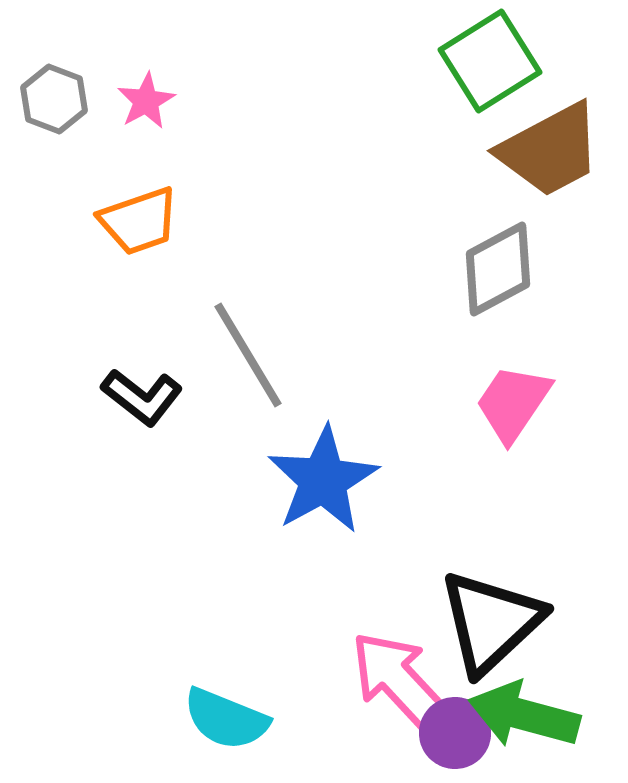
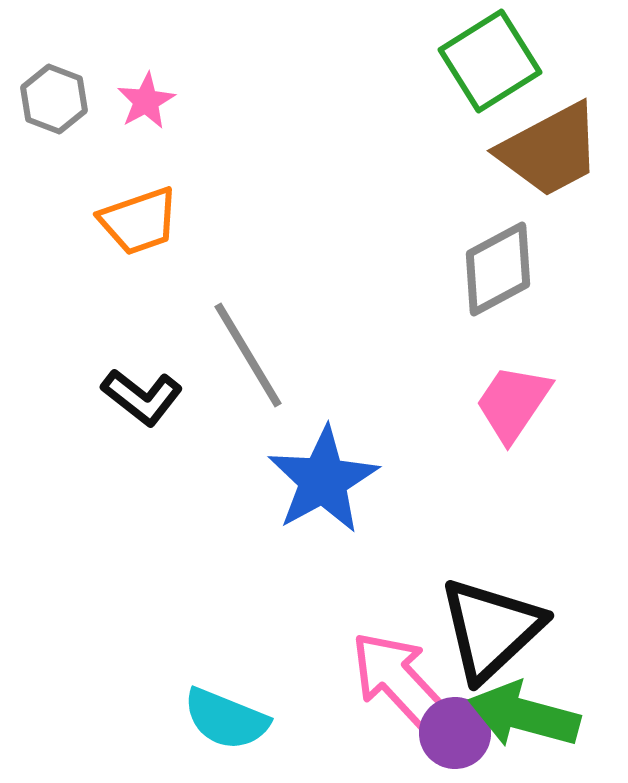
black triangle: moved 7 px down
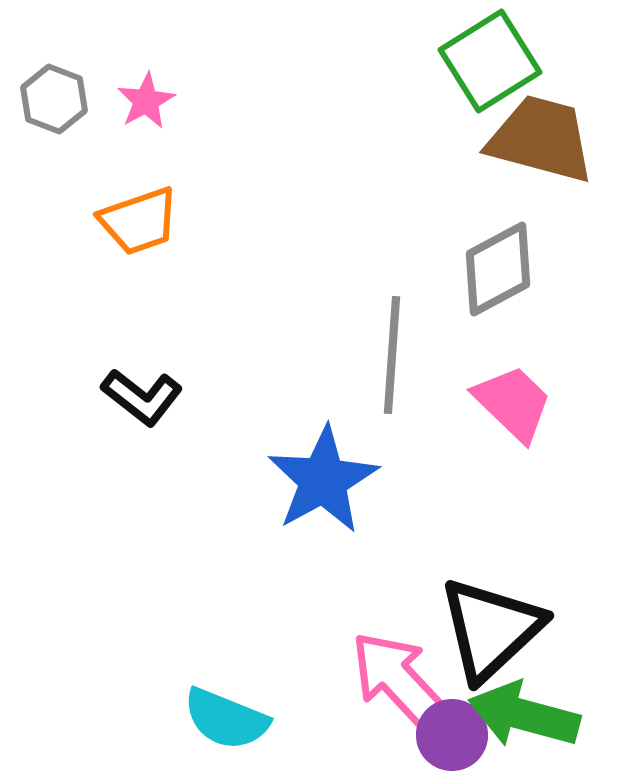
brown trapezoid: moved 9 px left, 11 px up; rotated 137 degrees counterclockwise
gray line: moved 144 px right; rotated 35 degrees clockwise
pink trapezoid: rotated 100 degrees clockwise
purple circle: moved 3 px left, 2 px down
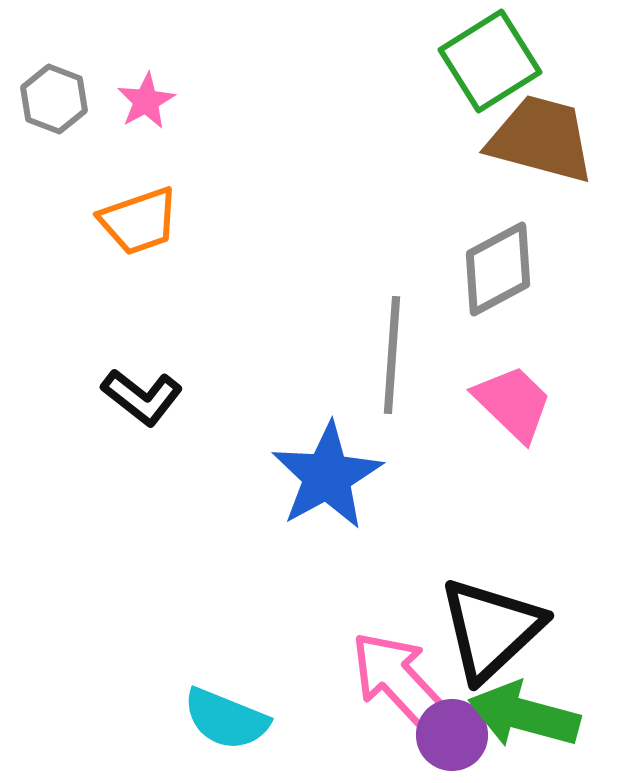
blue star: moved 4 px right, 4 px up
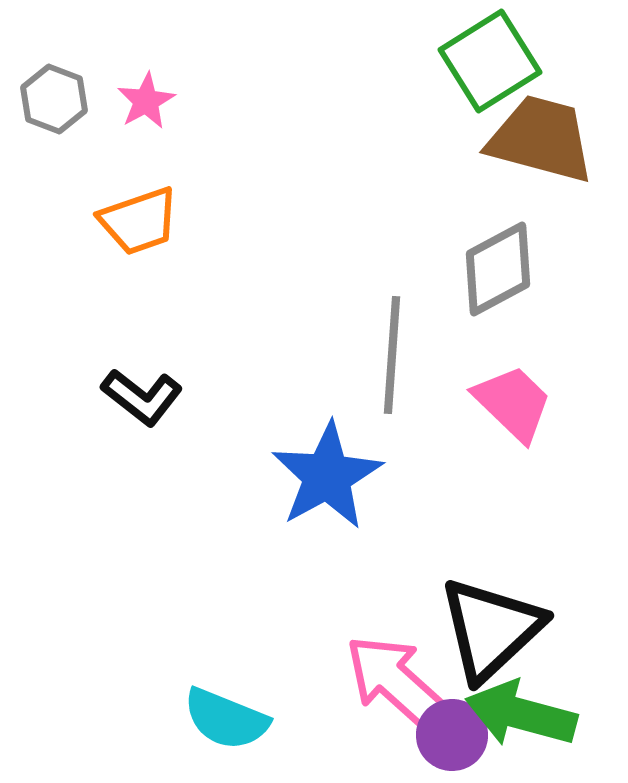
pink arrow: moved 3 px left, 1 px down; rotated 5 degrees counterclockwise
green arrow: moved 3 px left, 1 px up
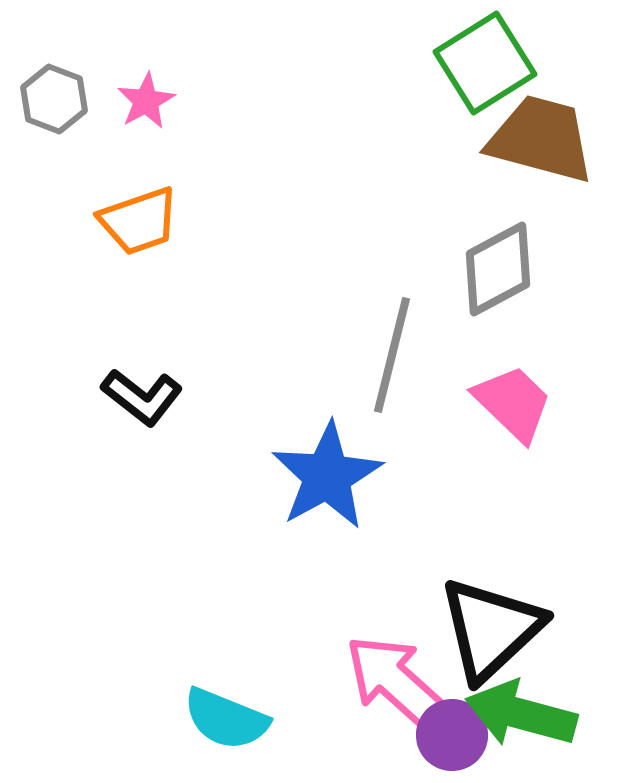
green square: moved 5 px left, 2 px down
gray line: rotated 10 degrees clockwise
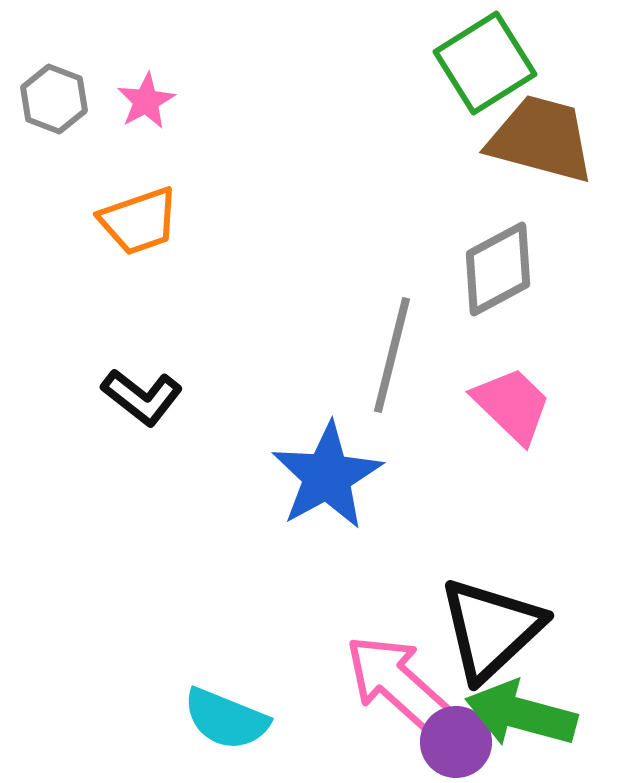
pink trapezoid: moved 1 px left, 2 px down
purple circle: moved 4 px right, 7 px down
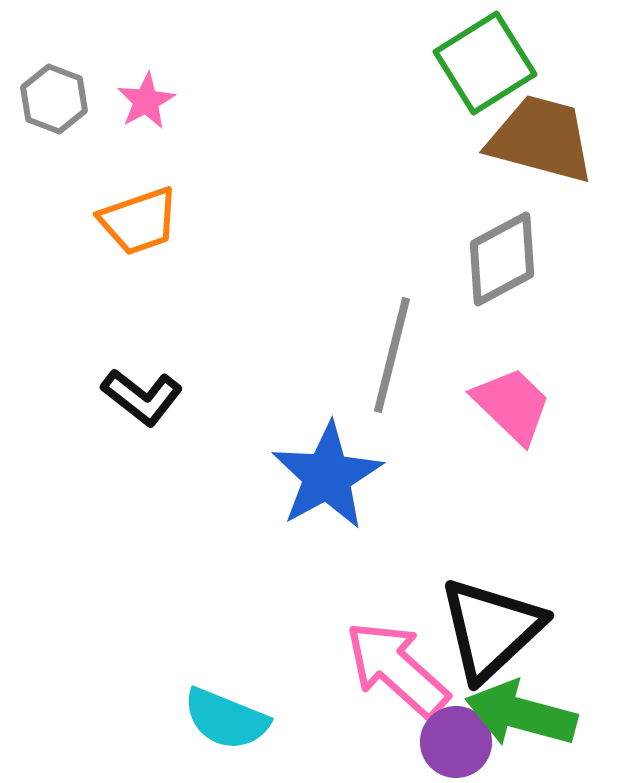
gray diamond: moved 4 px right, 10 px up
pink arrow: moved 14 px up
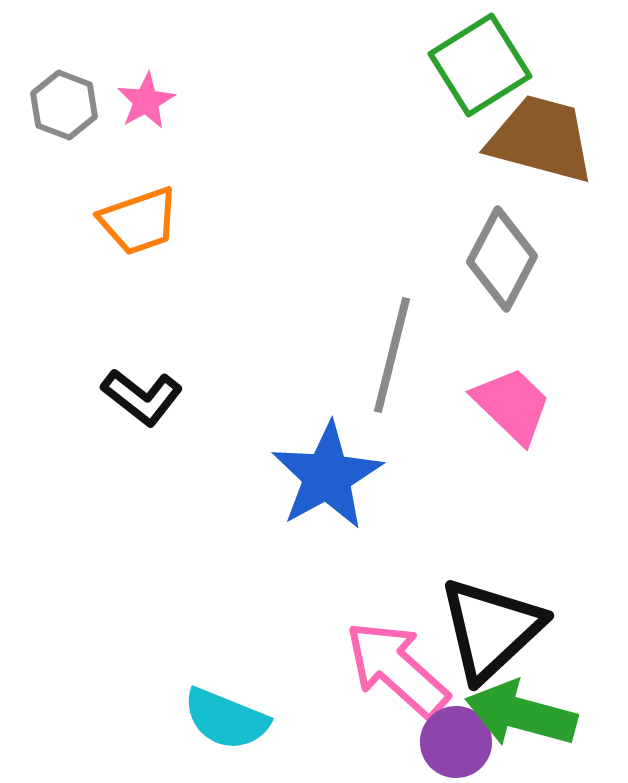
green square: moved 5 px left, 2 px down
gray hexagon: moved 10 px right, 6 px down
gray diamond: rotated 34 degrees counterclockwise
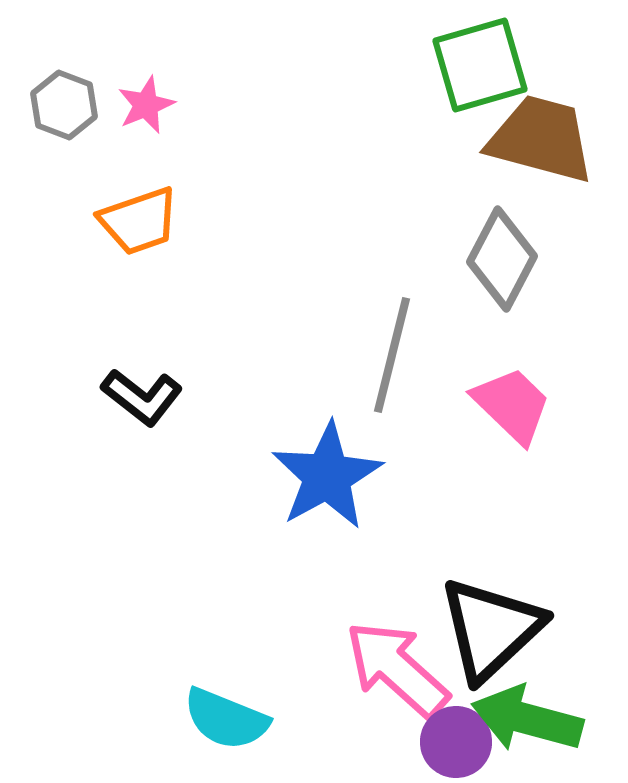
green square: rotated 16 degrees clockwise
pink star: moved 4 px down; rotated 6 degrees clockwise
green arrow: moved 6 px right, 5 px down
